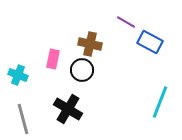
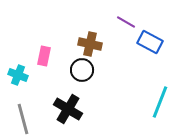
pink rectangle: moved 9 px left, 3 px up
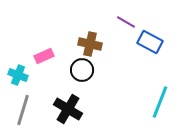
pink rectangle: rotated 54 degrees clockwise
gray line: moved 9 px up; rotated 32 degrees clockwise
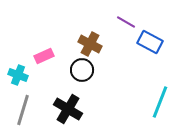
brown cross: rotated 15 degrees clockwise
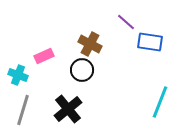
purple line: rotated 12 degrees clockwise
blue rectangle: rotated 20 degrees counterclockwise
black cross: rotated 20 degrees clockwise
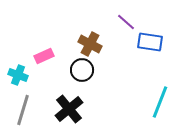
black cross: moved 1 px right
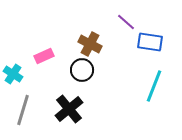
cyan cross: moved 5 px left, 1 px up; rotated 12 degrees clockwise
cyan line: moved 6 px left, 16 px up
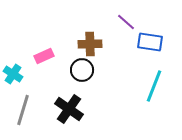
brown cross: rotated 30 degrees counterclockwise
black cross: rotated 16 degrees counterclockwise
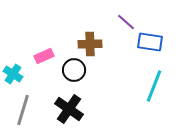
black circle: moved 8 px left
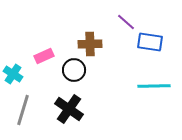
cyan line: rotated 68 degrees clockwise
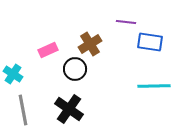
purple line: rotated 36 degrees counterclockwise
brown cross: rotated 30 degrees counterclockwise
pink rectangle: moved 4 px right, 6 px up
black circle: moved 1 px right, 1 px up
gray line: rotated 28 degrees counterclockwise
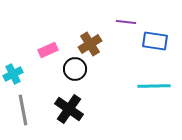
blue rectangle: moved 5 px right, 1 px up
cyan cross: rotated 30 degrees clockwise
